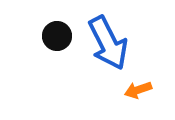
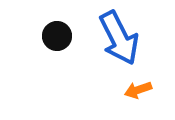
blue arrow: moved 11 px right, 5 px up
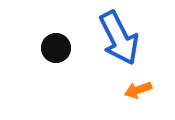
black circle: moved 1 px left, 12 px down
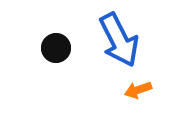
blue arrow: moved 2 px down
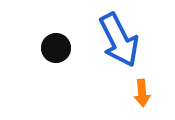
orange arrow: moved 4 px right, 3 px down; rotated 76 degrees counterclockwise
